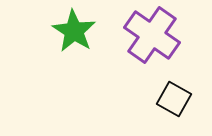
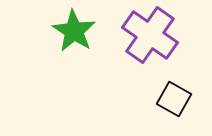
purple cross: moved 2 px left
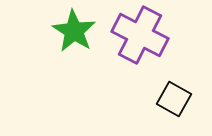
purple cross: moved 10 px left; rotated 8 degrees counterclockwise
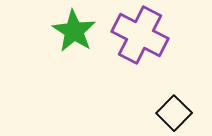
black square: moved 14 px down; rotated 16 degrees clockwise
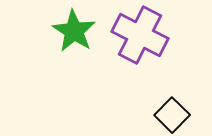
black square: moved 2 px left, 2 px down
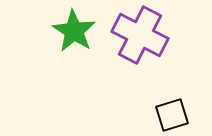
black square: rotated 28 degrees clockwise
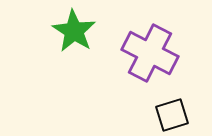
purple cross: moved 10 px right, 18 px down
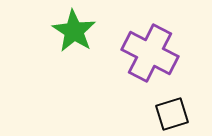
black square: moved 1 px up
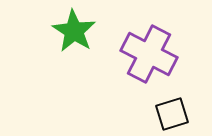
purple cross: moved 1 px left, 1 px down
